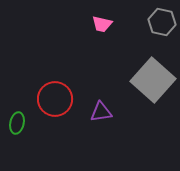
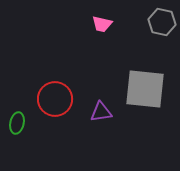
gray square: moved 8 px left, 9 px down; rotated 36 degrees counterclockwise
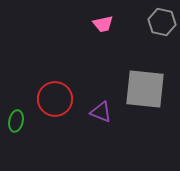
pink trapezoid: moved 1 px right; rotated 25 degrees counterclockwise
purple triangle: rotated 30 degrees clockwise
green ellipse: moved 1 px left, 2 px up
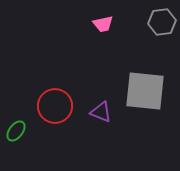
gray hexagon: rotated 20 degrees counterclockwise
gray square: moved 2 px down
red circle: moved 7 px down
green ellipse: moved 10 px down; rotated 25 degrees clockwise
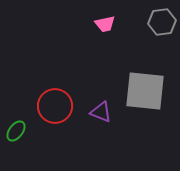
pink trapezoid: moved 2 px right
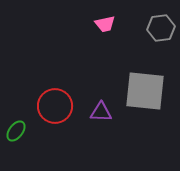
gray hexagon: moved 1 px left, 6 px down
purple triangle: rotated 20 degrees counterclockwise
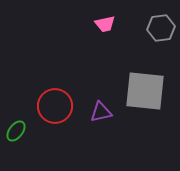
purple triangle: rotated 15 degrees counterclockwise
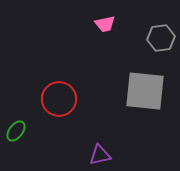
gray hexagon: moved 10 px down
red circle: moved 4 px right, 7 px up
purple triangle: moved 1 px left, 43 px down
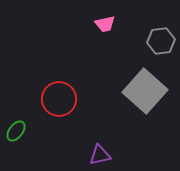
gray hexagon: moved 3 px down
gray square: rotated 36 degrees clockwise
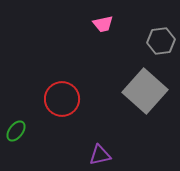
pink trapezoid: moved 2 px left
red circle: moved 3 px right
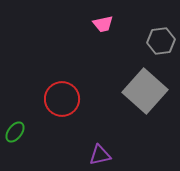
green ellipse: moved 1 px left, 1 px down
